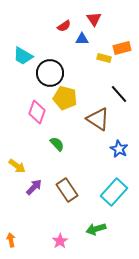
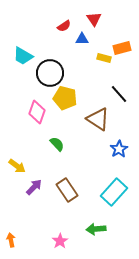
blue star: rotated 12 degrees clockwise
green arrow: rotated 12 degrees clockwise
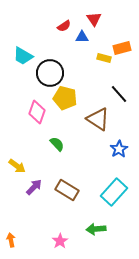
blue triangle: moved 2 px up
brown rectangle: rotated 25 degrees counterclockwise
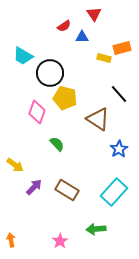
red triangle: moved 5 px up
yellow arrow: moved 2 px left, 1 px up
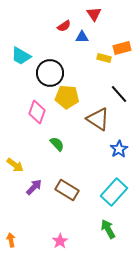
cyan trapezoid: moved 2 px left
yellow pentagon: moved 2 px right, 1 px up; rotated 10 degrees counterclockwise
green arrow: moved 12 px right; rotated 66 degrees clockwise
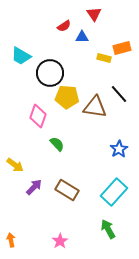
pink diamond: moved 1 px right, 4 px down
brown triangle: moved 3 px left, 12 px up; rotated 25 degrees counterclockwise
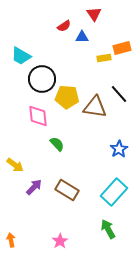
yellow rectangle: rotated 24 degrees counterclockwise
black circle: moved 8 px left, 6 px down
pink diamond: rotated 25 degrees counterclockwise
